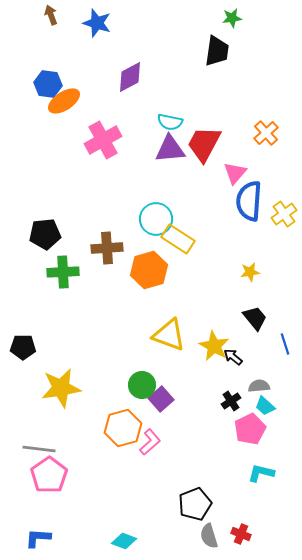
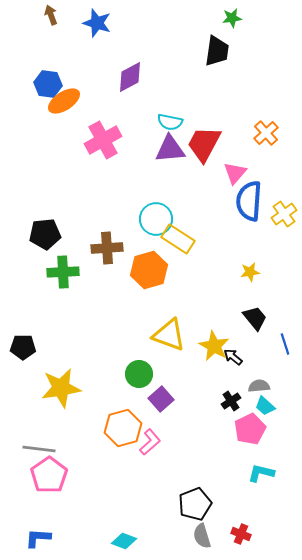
green circle at (142, 385): moved 3 px left, 11 px up
gray semicircle at (209, 536): moved 7 px left
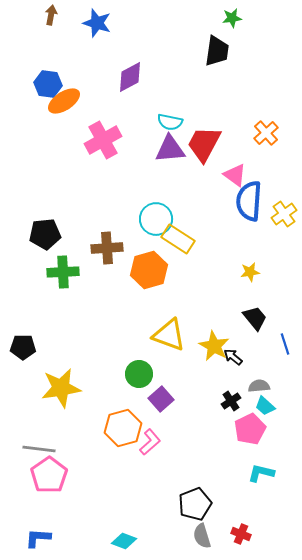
brown arrow at (51, 15): rotated 30 degrees clockwise
pink triangle at (235, 173): moved 2 px down; rotated 35 degrees counterclockwise
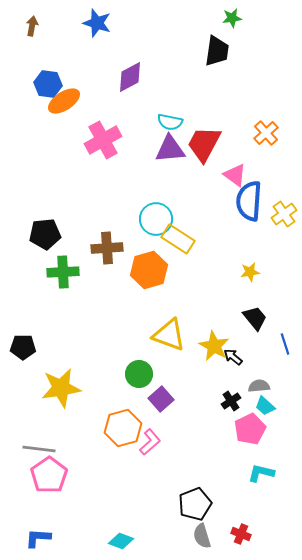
brown arrow at (51, 15): moved 19 px left, 11 px down
cyan diamond at (124, 541): moved 3 px left
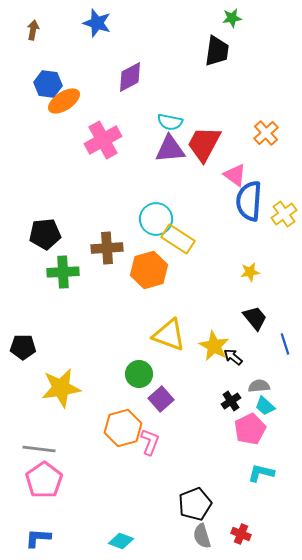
brown arrow at (32, 26): moved 1 px right, 4 px down
pink L-shape at (150, 442): rotated 28 degrees counterclockwise
pink pentagon at (49, 475): moved 5 px left, 5 px down
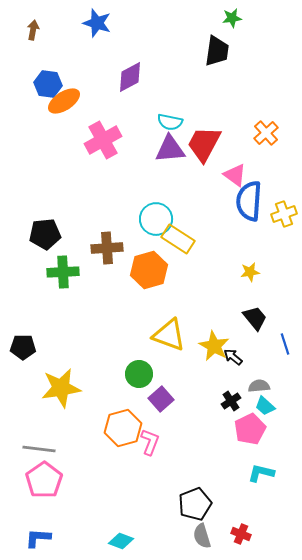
yellow cross at (284, 214): rotated 15 degrees clockwise
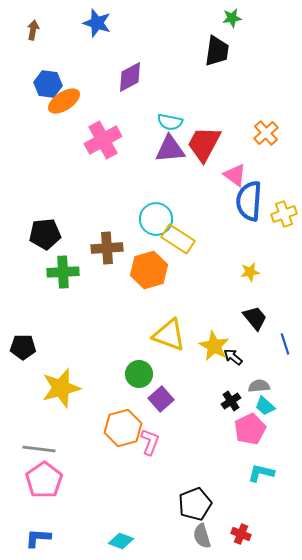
yellow star at (61, 388): rotated 6 degrees counterclockwise
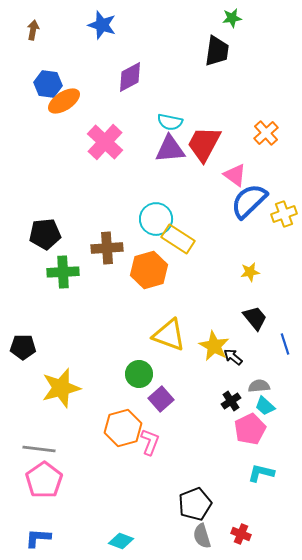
blue star at (97, 23): moved 5 px right, 2 px down
pink cross at (103, 140): moved 2 px right, 2 px down; rotated 18 degrees counterclockwise
blue semicircle at (249, 201): rotated 42 degrees clockwise
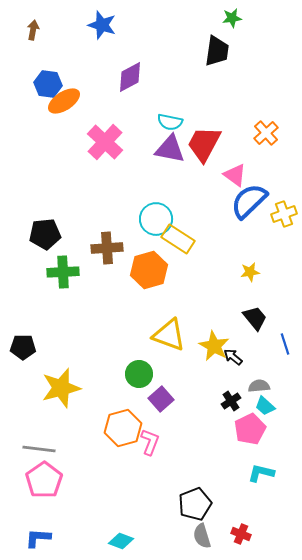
purple triangle at (170, 149): rotated 16 degrees clockwise
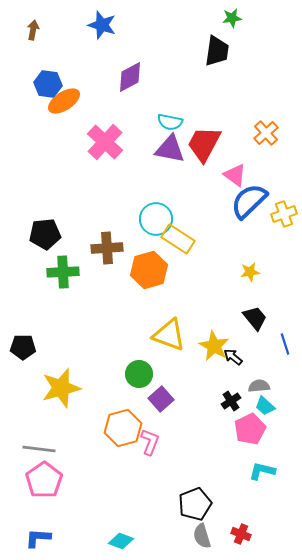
cyan L-shape at (261, 473): moved 1 px right, 2 px up
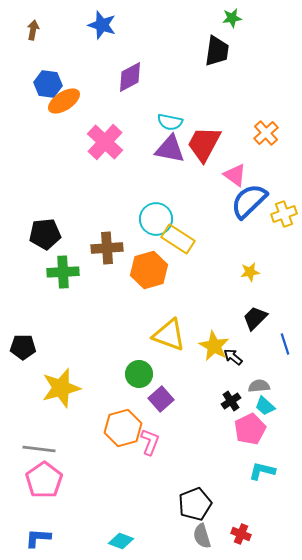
black trapezoid at (255, 318): rotated 96 degrees counterclockwise
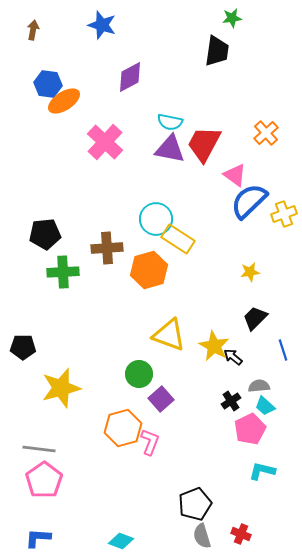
blue line at (285, 344): moved 2 px left, 6 px down
